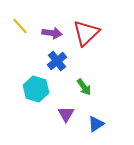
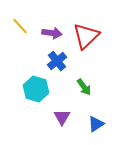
red triangle: moved 3 px down
purple triangle: moved 4 px left, 3 px down
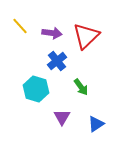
green arrow: moved 3 px left
